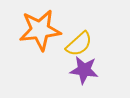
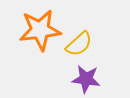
purple star: moved 2 px right, 9 px down
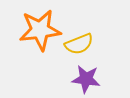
yellow semicircle: rotated 20 degrees clockwise
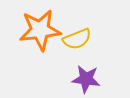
yellow semicircle: moved 2 px left, 5 px up
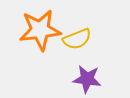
purple star: moved 1 px right
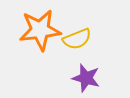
purple star: moved 1 px left, 1 px up; rotated 8 degrees clockwise
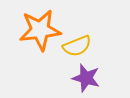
yellow semicircle: moved 7 px down
